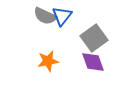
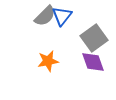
gray semicircle: rotated 70 degrees counterclockwise
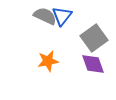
gray semicircle: rotated 110 degrees counterclockwise
purple diamond: moved 2 px down
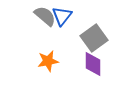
gray semicircle: rotated 15 degrees clockwise
purple diamond: rotated 20 degrees clockwise
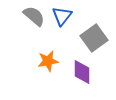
gray semicircle: moved 11 px left
purple diamond: moved 11 px left, 8 px down
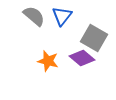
gray square: rotated 24 degrees counterclockwise
orange star: rotated 25 degrees clockwise
purple diamond: moved 14 px up; rotated 50 degrees counterclockwise
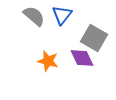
blue triangle: moved 1 px up
purple diamond: rotated 25 degrees clockwise
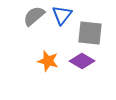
gray semicircle: rotated 80 degrees counterclockwise
gray square: moved 4 px left, 5 px up; rotated 24 degrees counterclockwise
purple diamond: moved 3 px down; rotated 35 degrees counterclockwise
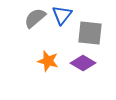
gray semicircle: moved 1 px right, 2 px down
purple diamond: moved 1 px right, 2 px down
